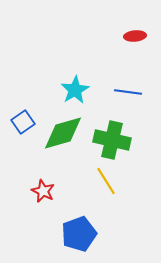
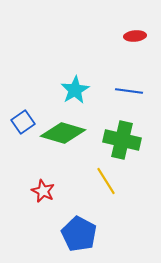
blue line: moved 1 px right, 1 px up
green diamond: rotated 33 degrees clockwise
green cross: moved 10 px right
blue pentagon: rotated 24 degrees counterclockwise
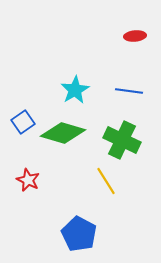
green cross: rotated 12 degrees clockwise
red star: moved 15 px left, 11 px up
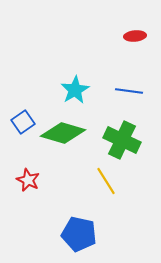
blue pentagon: rotated 16 degrees counterclockwise
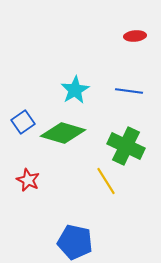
green cross: moved 4 px right, 6 px down
blue pentagon: moved 4 px left, 8 px down
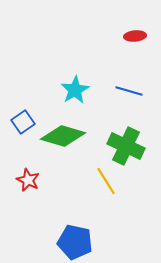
blue line: rotated 8 degrees clockwise
green diamond: moved 3 px down
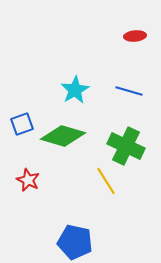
blue square: moved 1 px left, 2 px down; rotated 15 degrees clockwise
